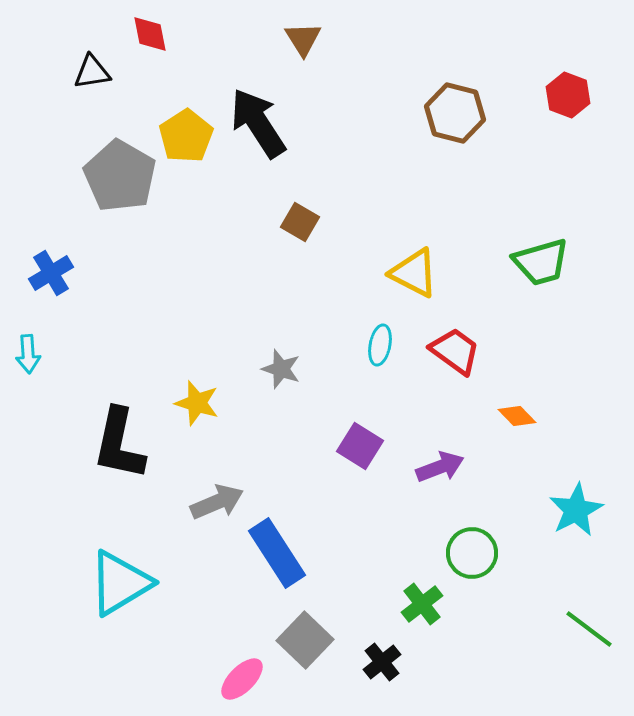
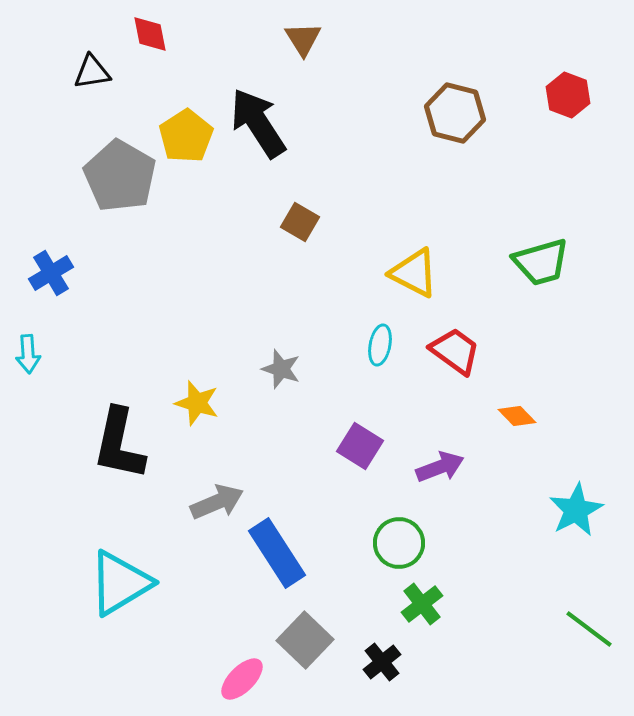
green circle: moved 73 px left, 10 px up
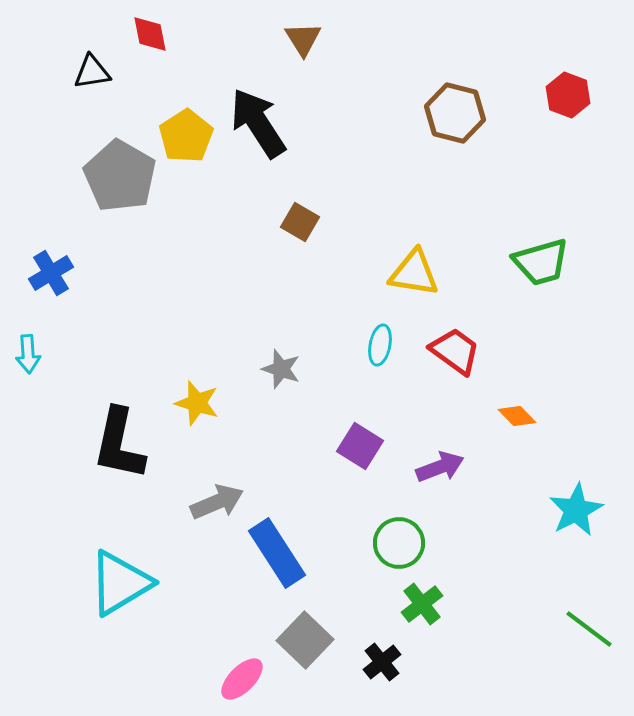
yellow triangle: rotated 18 degrees counterclockwise
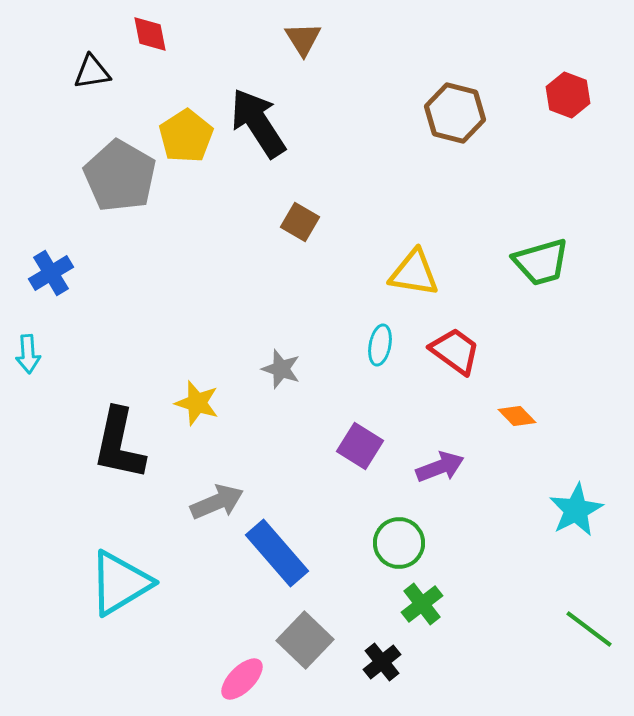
blue rectangle: rotated 8 degrees counterclockwise
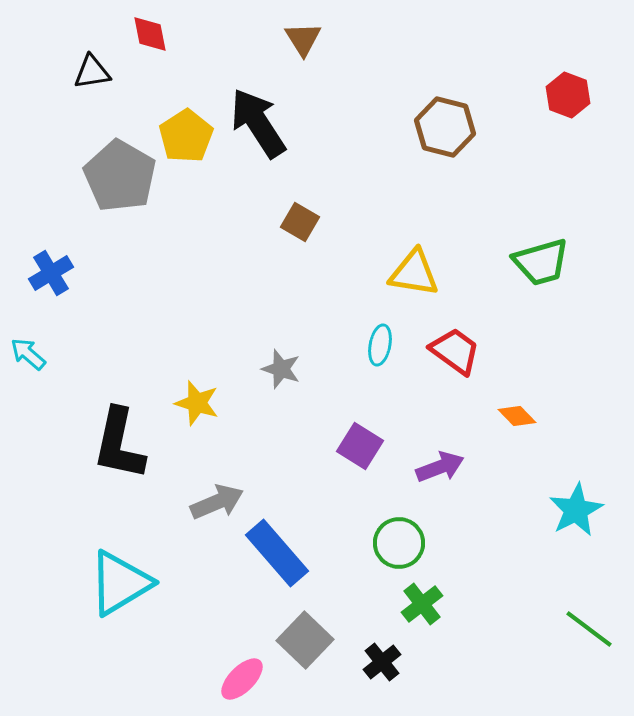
brown hexagon: moved 10 px left, 14 px down
cyan arrow: rotated 135 degrees clockwise
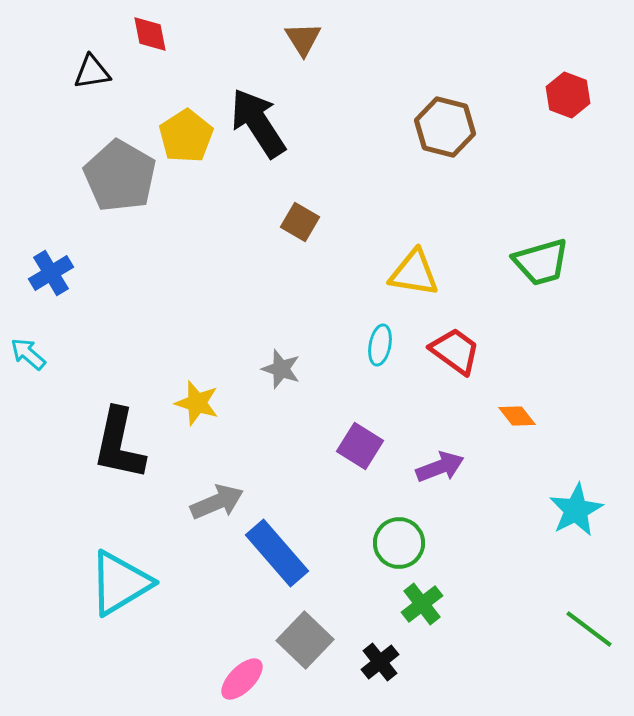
orange diamond: rotated 6 degrees clockwise
black cross: moved 2 px left
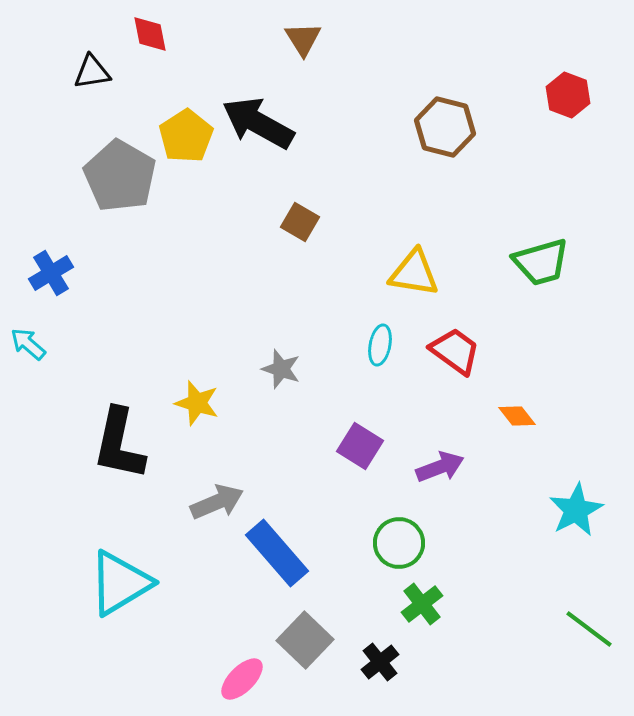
black arrow: rotated 28 degrees counterclockwise
cyan arrow: moved 10 px up
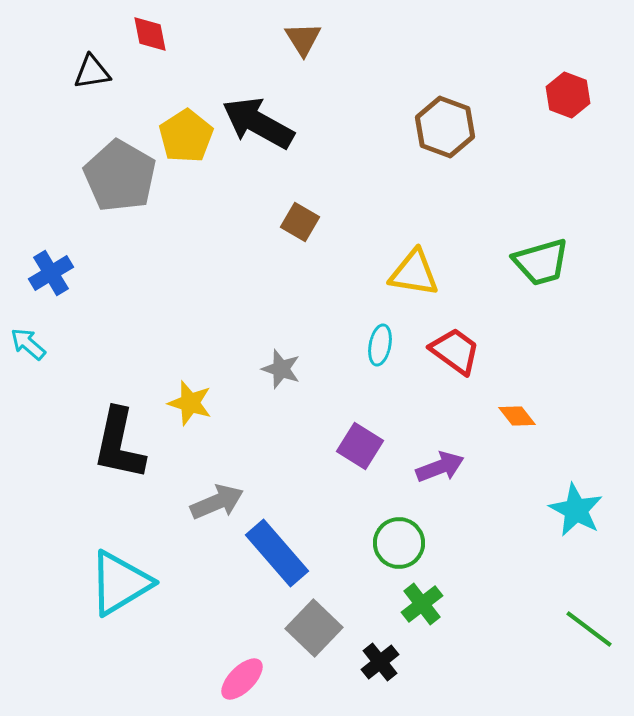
brown hexagon: rotated 6 degrees clockwise
yellow star: moved 7 px left
cyan star: rotated 16 degrees counterclockwise
gray square: moved 9 px right, 12 px up
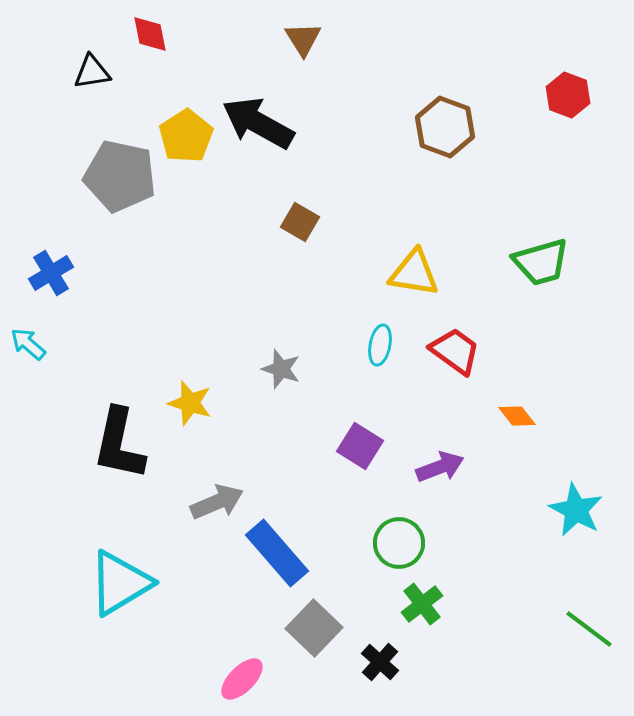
gray pentagon: rotated 18 degrees counterclockwise
black cross: rotated 9 degrees counterclockwise
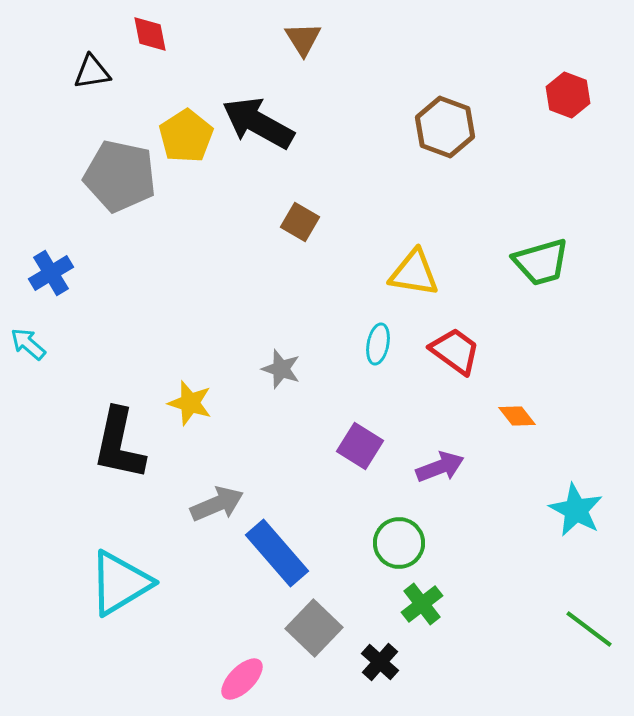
cyan ellipse: moved 2 px left, 1 px up
gray arrow: moved 2 px down
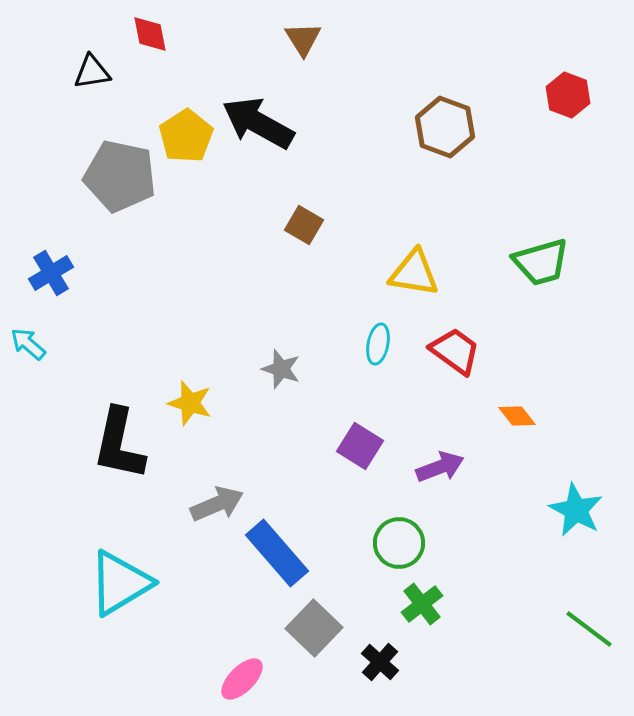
brown square: moved 4 px right, 3 px down
